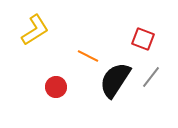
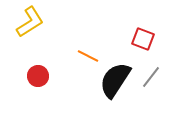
yellow L-shape: moved 5 px left, 8 px up
red circle: moved 18 px left, 11 px up
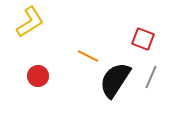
gray line: rotated 15 degrees counterclockwise
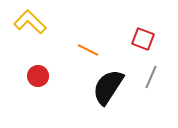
yellow L-shape: rotated 104 degrees counterclockwise
orange line: moved 6 px up
black semicircle: moved 7 px left, 7 px down
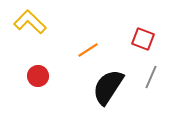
orange line: rotated 60 degrees counterclockwise
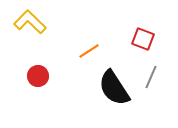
orange line: moved 1 px right, 1 px down
black semicircle: moved 6 px right, 1 px down; rotated 66 degrees counterclockwise
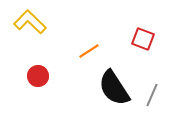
gray line: moved 1 px right, 18 px down
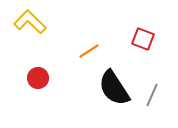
red circle: moved 2 px down
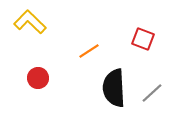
black semicircle: rotated 30 degrees clockwise
gray line: moved 2 px up; rotated 25 degrees clockwise
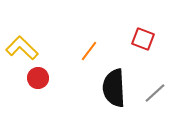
yellow L-shape: moved 8 px left, 26 px down
orange line: rotated 20 degrees counterclockwise
gray line: moved 3 px right
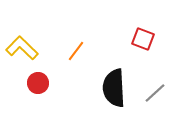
orange line: moved 13 px left
red circle: moved 5 px down
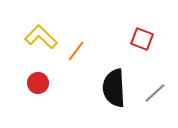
red square: moved 1 px left
yellow L-shape: moved 19 px right, 11 px up
